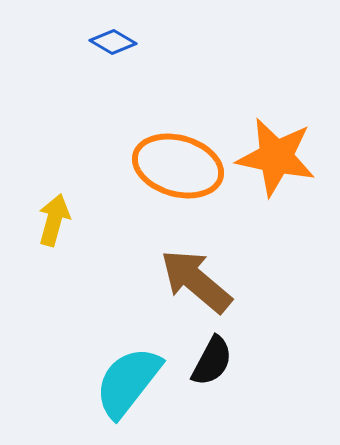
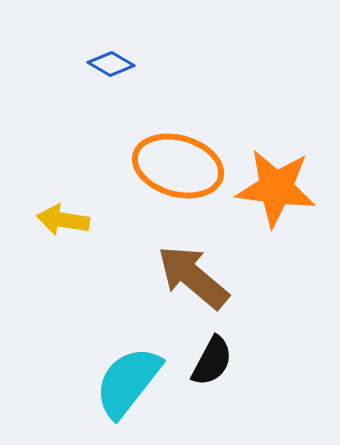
blue diamond: moved 2 px left, 22 px down
orange star: moved 31 px down; rotated 4 degrees counterclockwise
yellow arrow: moved 9 px right; rotated 96 degrees counterclockwise
brown arrow: moved 3 px left, 4 px up
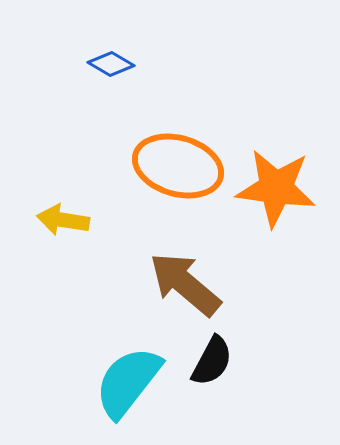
brown arrow: moved 8 px left, 7 px down
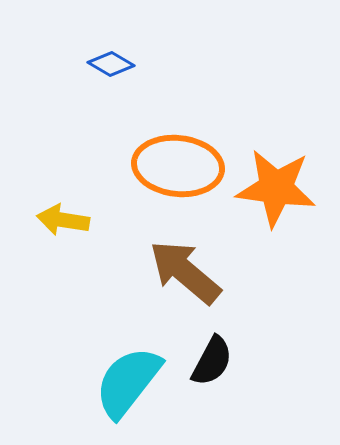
orange ellipse: rotated 10 degrees counterclockwise
brown arrow: moved 12 px up
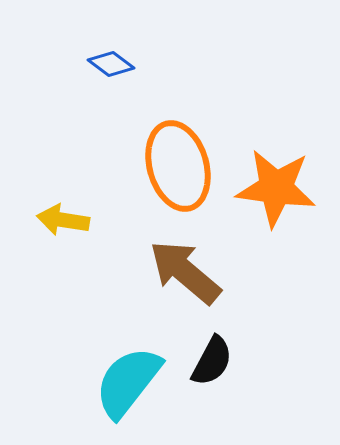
blue diamond: rotated 6 degrees clockwise
orange ellipse: rotated 68 degrees clockwise
